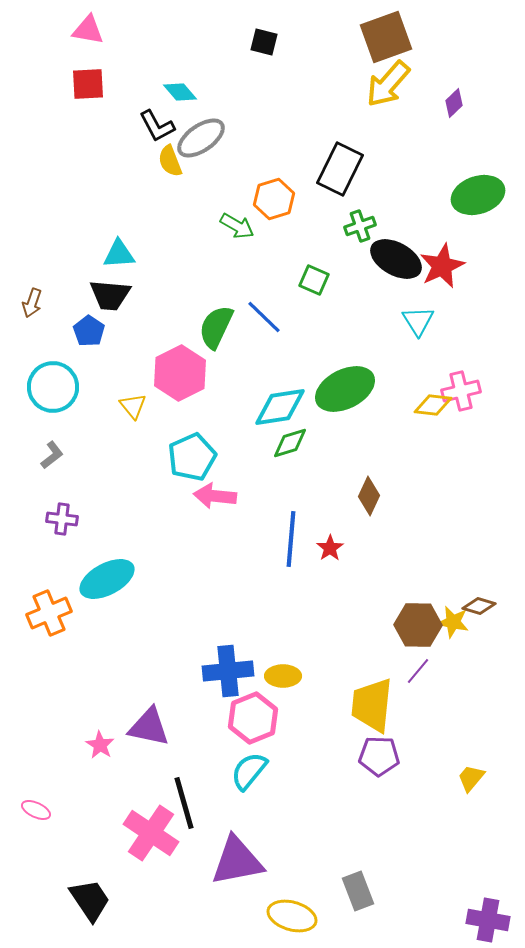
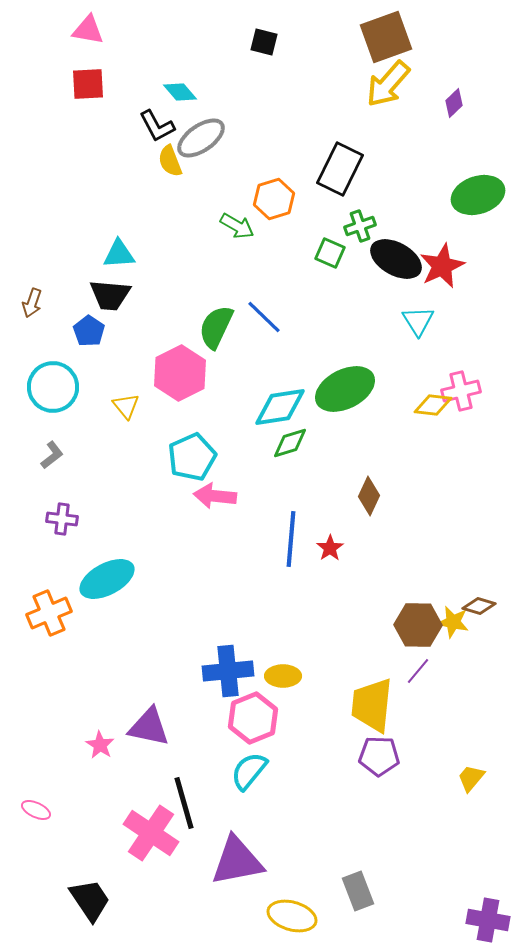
green square at (314, 280): moved 16 px right, 27 px up
yellow triangle at (133, 406): moved 7 px left
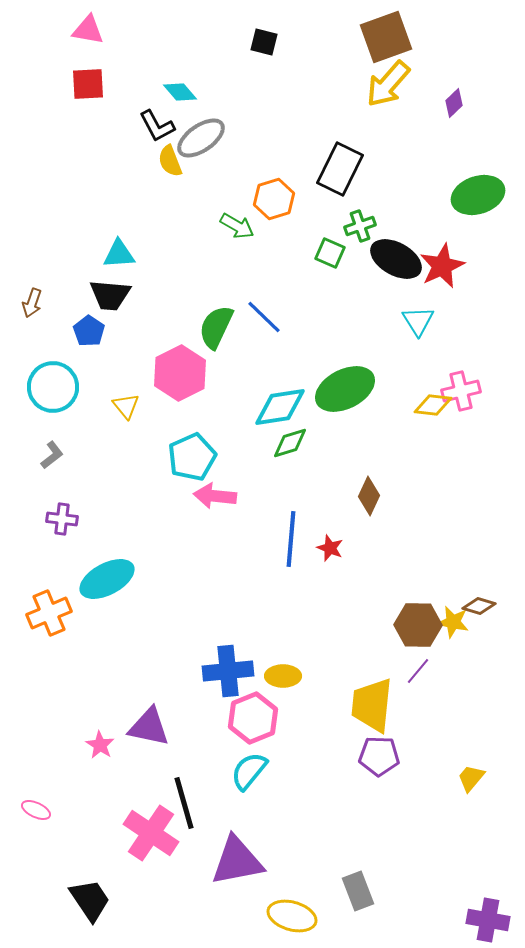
red star at (330, 548): rotated 16 degrees counterclockwise
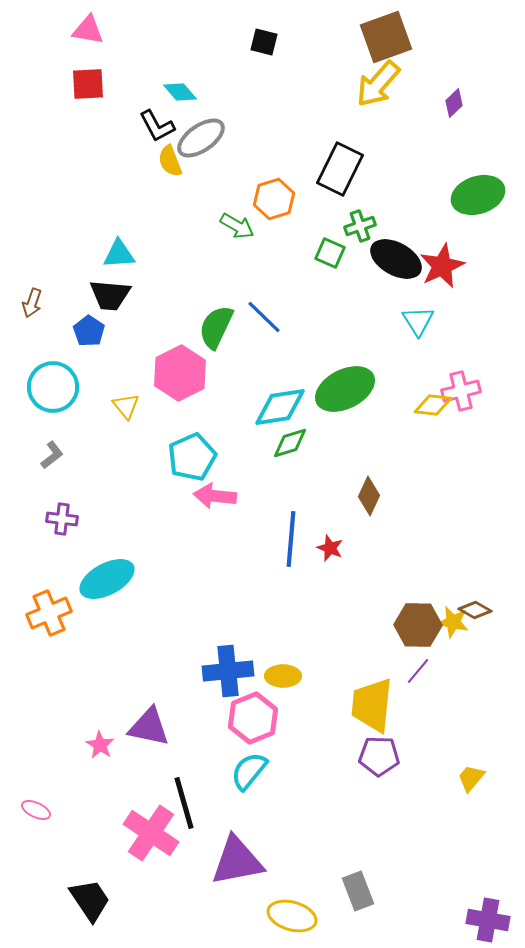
yellow arrow at (388, 84): moved 10 px left
brown diamond at (479, 606): moved 4 px left, 4 px down; rotated 12 degrees clockwise
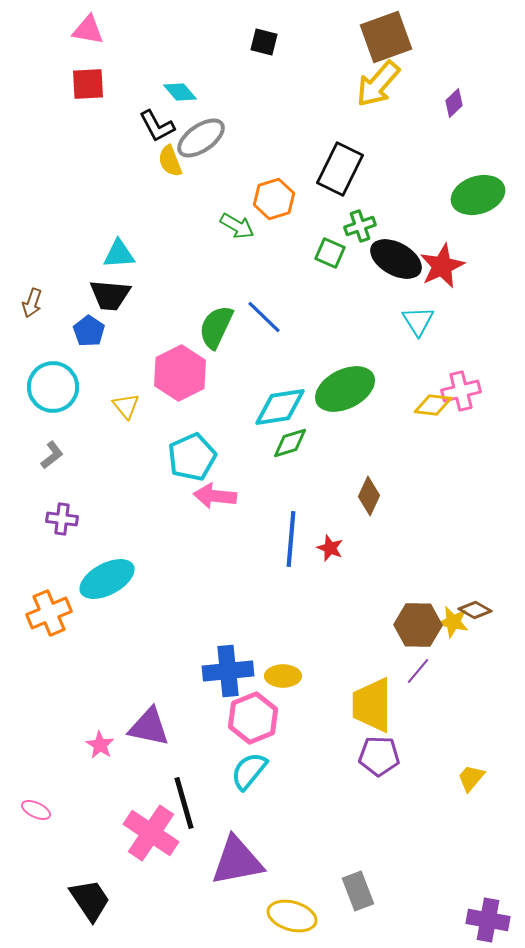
yellow trapezoid at (372, 705): rotated 6 degrees counterclockwise
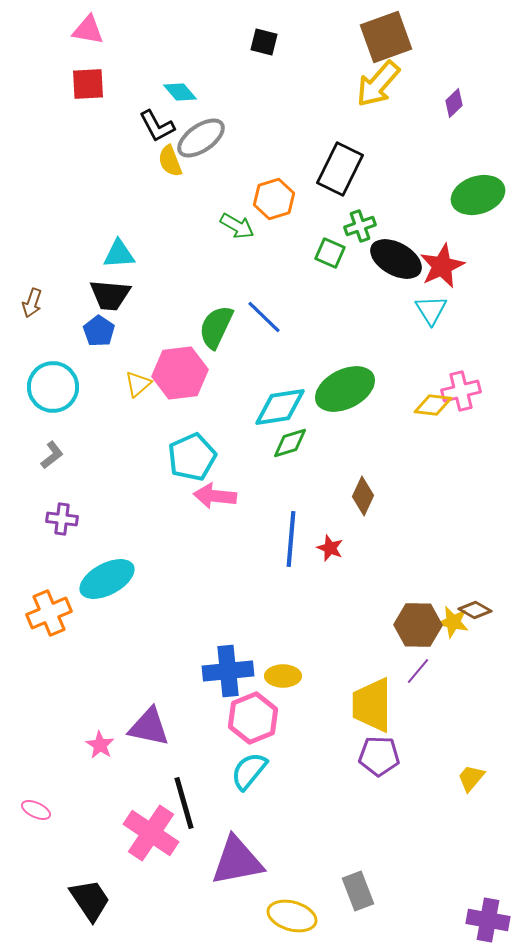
cyan triangle at (418, 321): moved 13 px right, 11 px up
blue pentagon at (89, 331): moved 10 px right
pink hexagon at (180, 373): rotated 20 degrees clockwise
yellow triangle at (126, 406): moved 12 px right, 22 px up; rotated 28 degrees clockwise
brown diamond at (369, 496): moved 6 px left
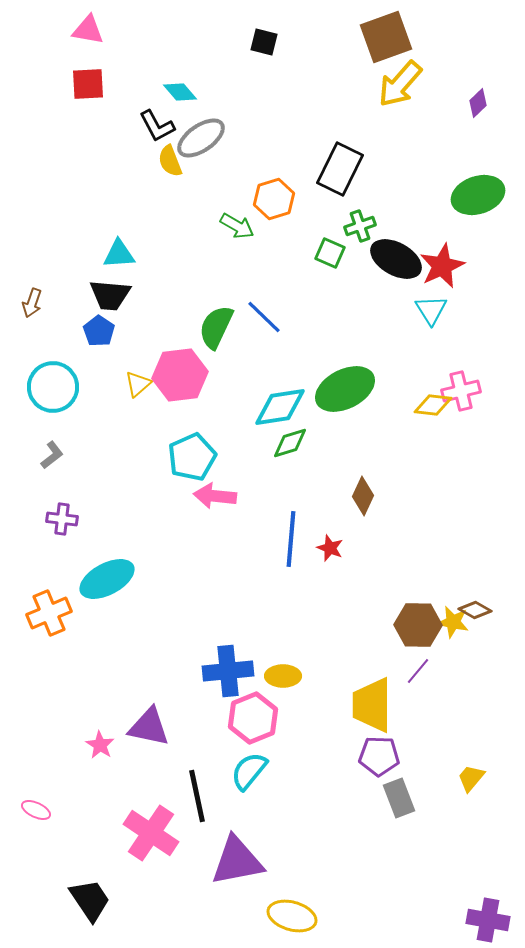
yellow arrow at (378, 84): moved 22 px right
purple diamond at (454, 103): moved 24 px right
pink hexagon at (180, 373): moved 2 px down
black line at (184, 803): moved 13 px right, 7 px up; rotated 4 degrees clockwise
gray rectangle at (358, 891): moved 41 px right, 93 px up
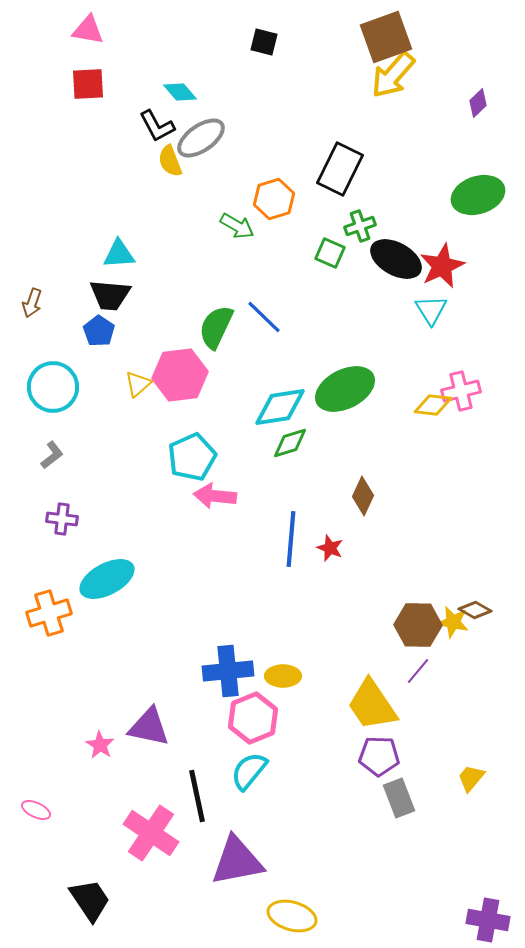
yellow arrow at (400, 84): moved 7 px left, 9 px up
orange cross at (49, 613): rotated 6 degrees clockwise
yellow trapezoid at (372, 705): rotated 34 degrees counterclockwise
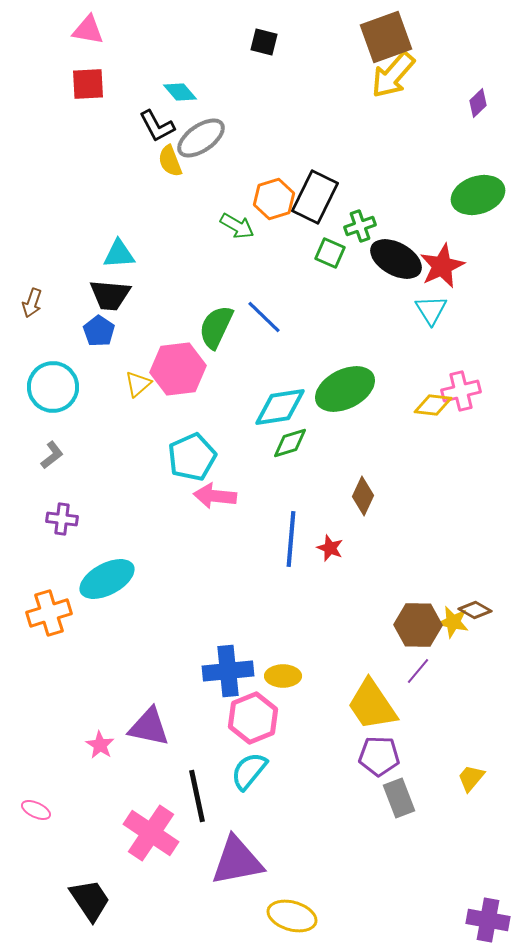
black rectangle at (340, 169): moved 25 px left, 28 px down
pink hexagon at (180, 375): moved 2 px left, 6 px up
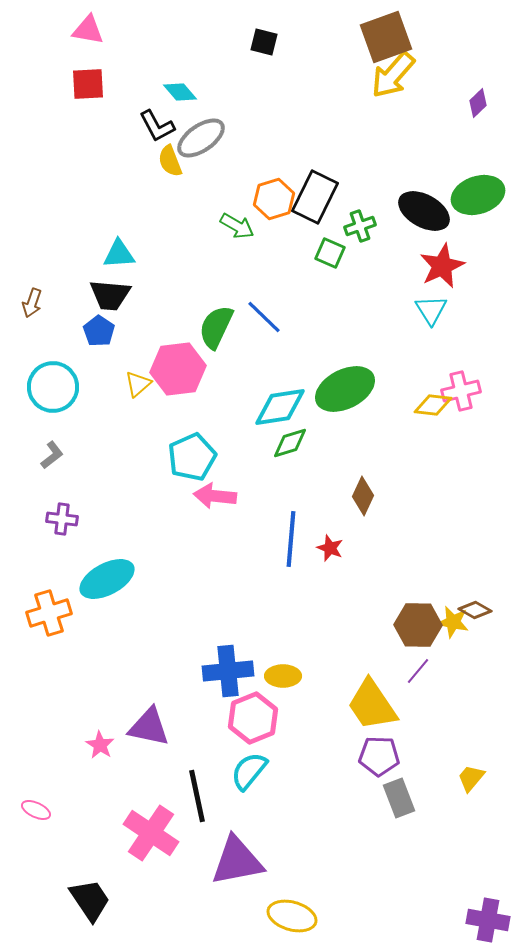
black ellipse at (396, 259): moved 28 px right, 48 px up
